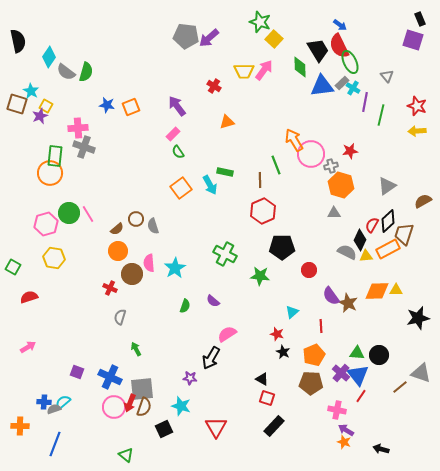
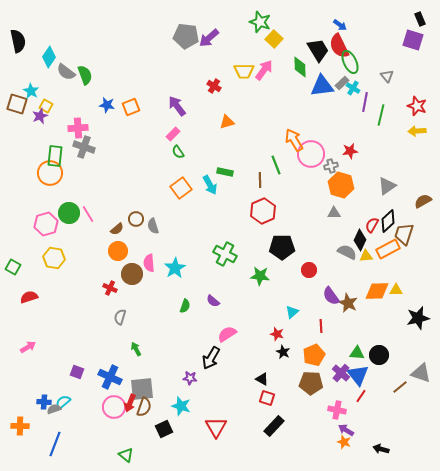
green semicircle at (86, 72): moved 1 px left, 3 px down; rotated 36 degrees counterclockwise
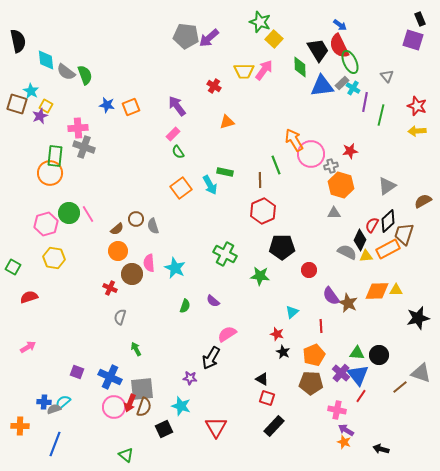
cyan diamond at (49, 57): moved 3 px left, 3 px down; rotated 40 degrees counterclockwise
cyan star at (175, 268): rotated 15 degrees counterclockwise
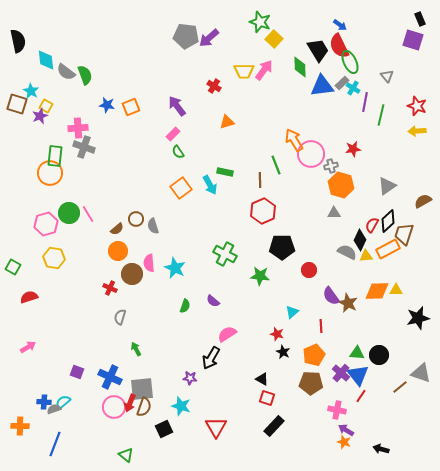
red star at (350, 151): moved 3 px right, 2 px up
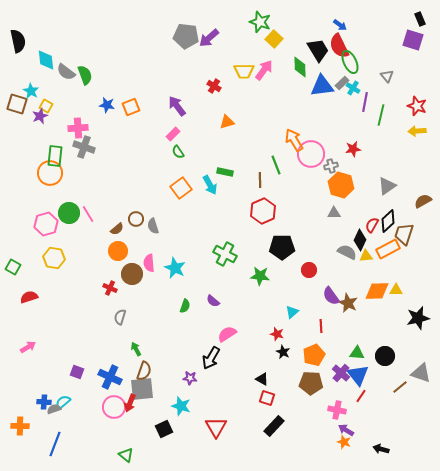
black circle at (379, 355): moved 6 px right, 1 px down
brown semicircle at (144, 407): moved 36 px up
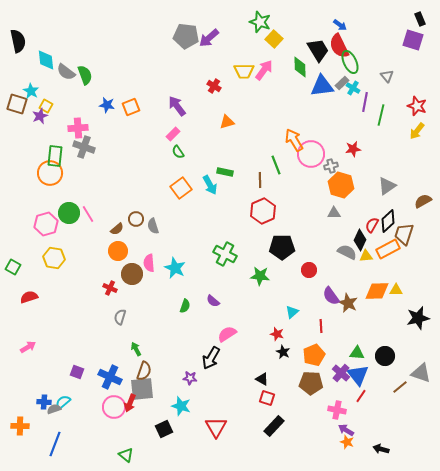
yellow arrow at (417, 131): rotated 48 degrees counterclockwise
orange star at (344, 442): moved 3 px right
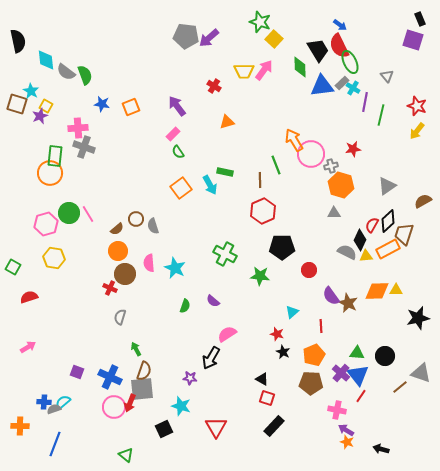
blue star at (107, 105): moved 5 px left, 1 px up
brown circle at (132, 274): moved 7 px left
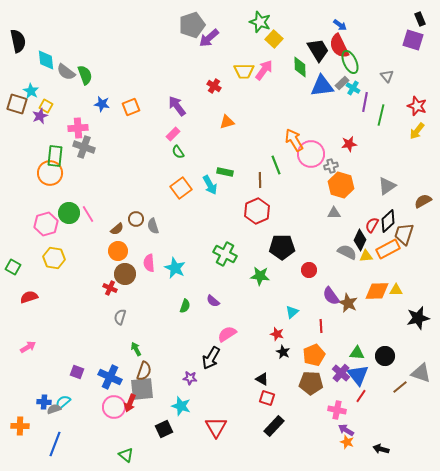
gray pentagon at (186, 36): moved 6 px right, 11 px up; rotated 25 degrees counterclockwise
red star at (353, 149): moved 4 px left, 5 px up
red hexagon at (263, 211): moved 6 px left
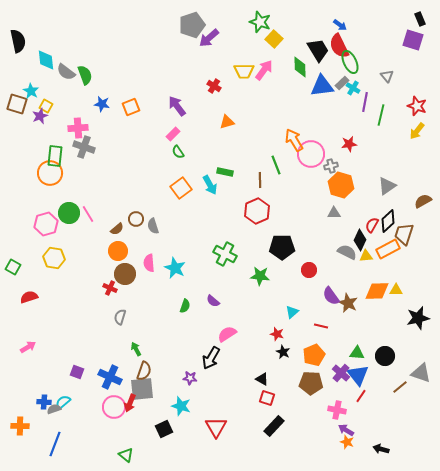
red line at (321, 326): rotated 72 degrees counterclockwise
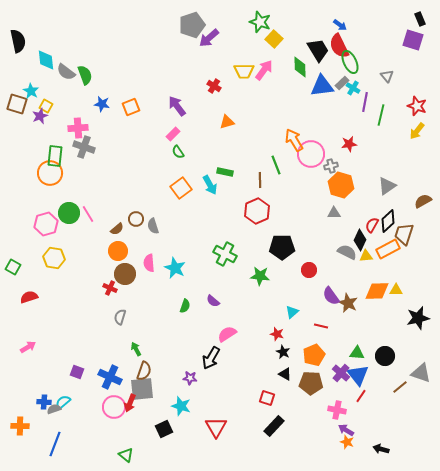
black triangle at (262, 379): moved 23 px right, 5 px up
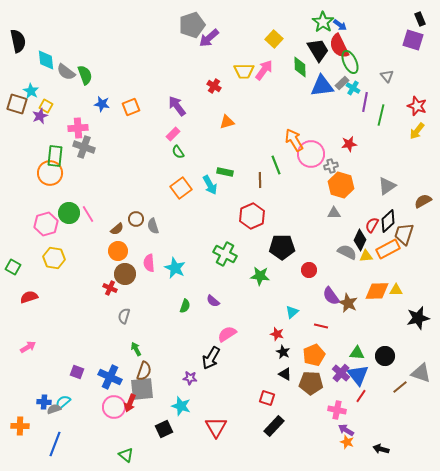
green star at (260, 22): moved 63 px right; rotated 15 degrees clockwise
red hexagon at (257, 211): moved 5 px left, 5 px down
gray semicircle at (120, 317): moved 4 px right, 1 px up
